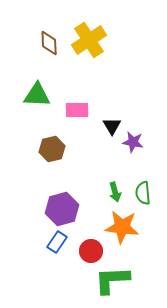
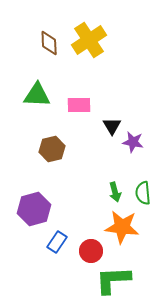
pink rectangle: moved 2 px right, 5 px up
purple hexagon: moved 28 px left
green L-shape: moved 1 px right
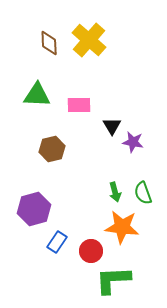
yellow cross: rotated 16 degrees counterclockwise
green semicircle: rotated 15 degrees counterclockwise
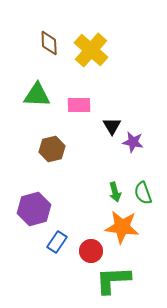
yellow cross: moved 2 px right, 10 px down
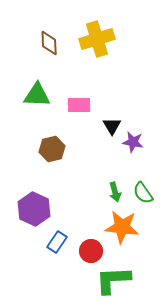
yellow cross: moved 6 px right, 11 px up; rotated 32 degrees clockwise
green semicircle: rotated 15 degrees counterclockwise
purple hexagon: rotated 20 degrees counterclockwise
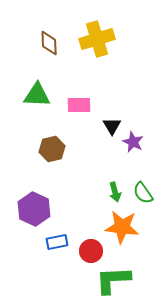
purple star: rotated 15 degrees clockwise
blue rectangle: rotated 45 degrees clockwise
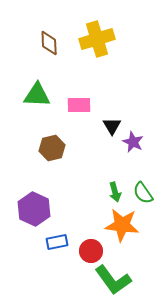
brown hexagon: moved 1 px up
orange star: moved 2 px up
green L-shape: rotated 123 degrees counterclockwise
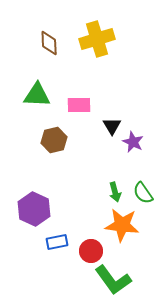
brown hexagon: moved 2 px right, 8 px up
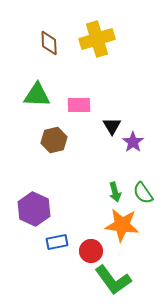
purple star: rotated 10 degrees clockwise
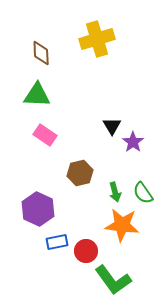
brown diamond: moved 8 px left, 10 px down
pink rectangle: moved 34 px left, 30 px down; rotated 35 degrees clockwise
brown hexagon: moved 26 px right, 33 px down
purple hexagon: moved 4 px right
red circle: moved 5 px left
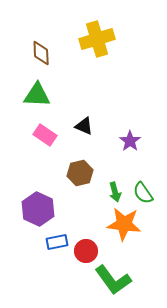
black triangle: moved 28 px left; rotated 36 degrees counterclockwise
purple star: moved 3 px left, 1 px up
orange star: moved 2 px right, 1 px up
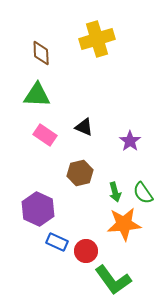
black triangle: moved 1 px down
orange star: rotated 12 degrees counterclockwise
blue rectangle: rotated 35 degrees clockwise
